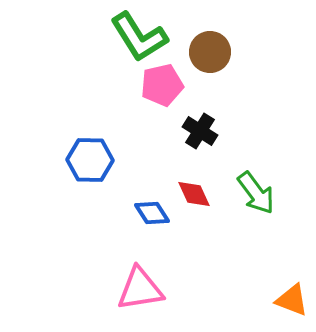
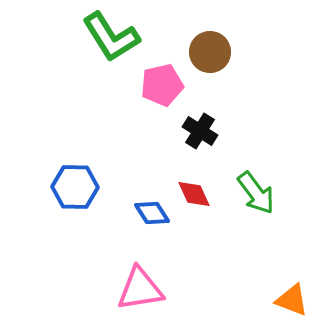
green L-shape: moved 28 px left
blue hexagon: moved 15 px left, 27 px down
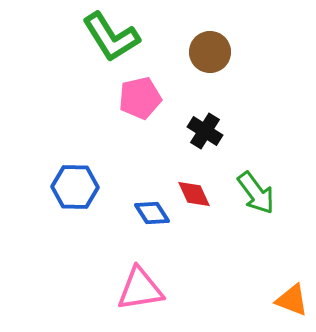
pink pentagon: moved 22 px left, 13 px down
black cross: moved 5 px right
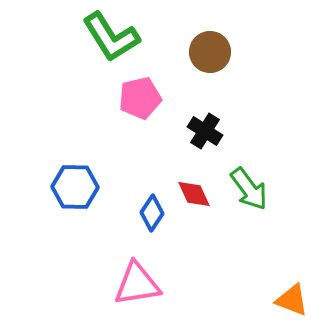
green arrow: moved 7 px left, 4 px up
blue diamond: rotated 66 degrees clockwise
pink triangle: moved 3 px left, 5 px up
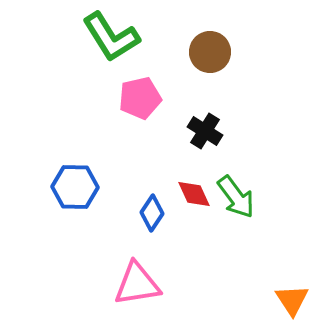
green arrow: moved 13 px left, 8 px down
orange triangle: rotated 36 degrees clockwise
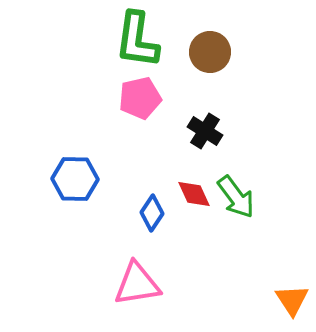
green L-shape: moved 26 px right, 3 px down; rotated 40 degrees clockwise
blue hexagon: moved 8 px up
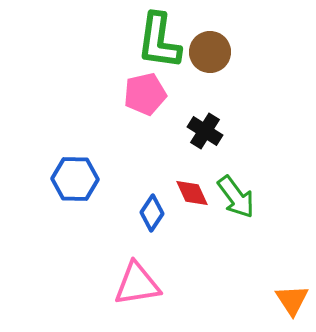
green L-shape: moved 22 px right, 1 px down
pink pentagon: moved 5 px right, 4 px up
red diamond: moved 2 px left, 1 px up
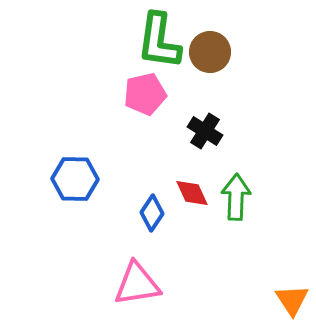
green arrow: rotated 141 degrees counterclockwise
